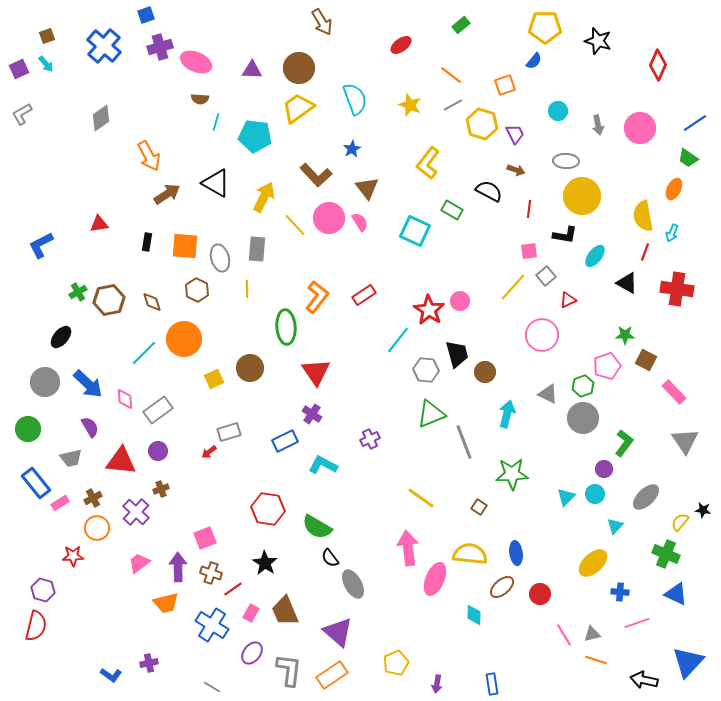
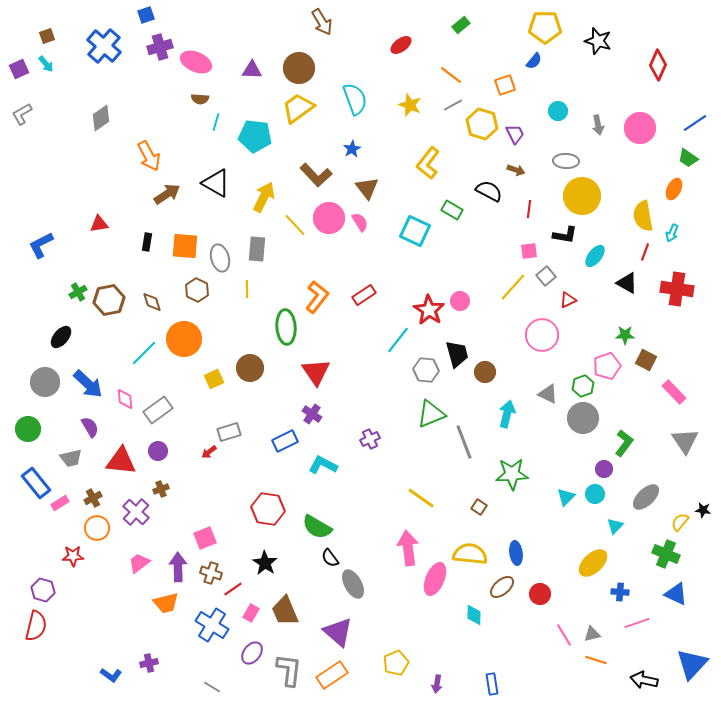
blue triangle at (688, 662): moved 4 px right, 2 px down
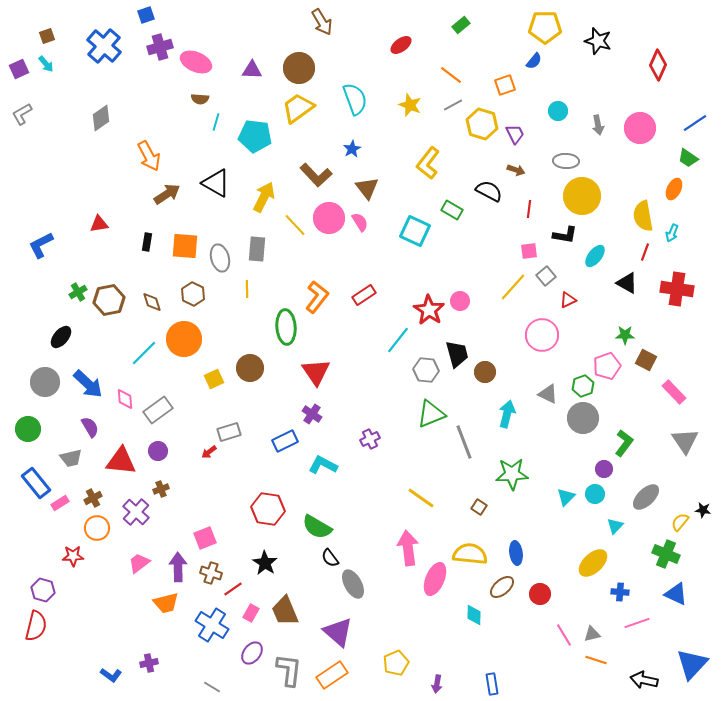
brown hexagon at (197, 290): moved 4 px left, 4 px down
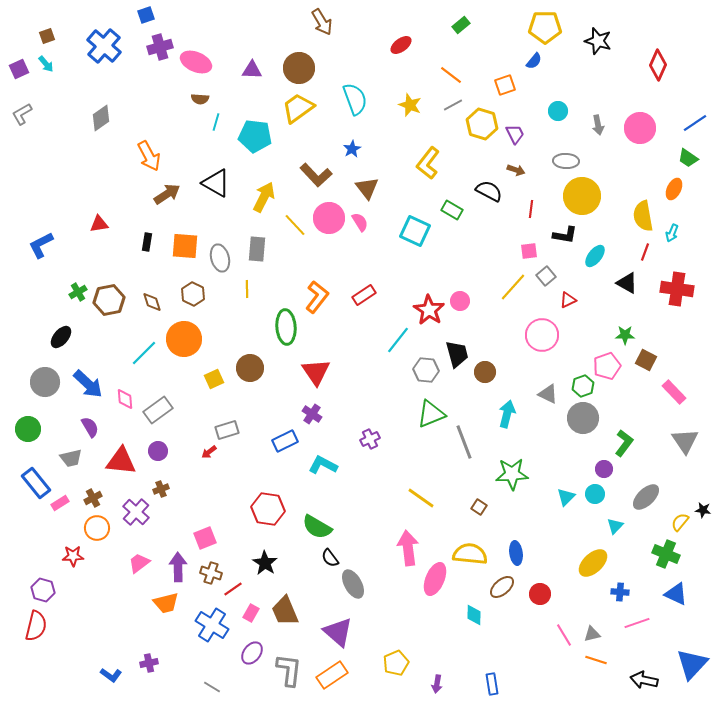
red line at (529, 209): moved 2 px right
gray rectangle at (229, 432): moved 2 px left, 2 px up
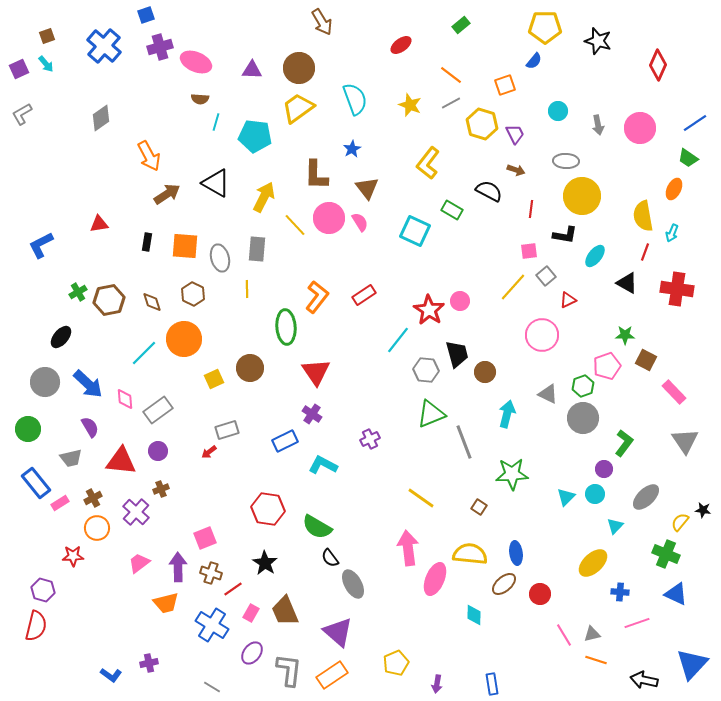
gray line at (453, 105): moved 2 px left, 2 px up
brown L-shape at (316, 175): rotated 44 degrees clockwise
brown ellipse at (502, 587): moved 2 px right, 3 px up
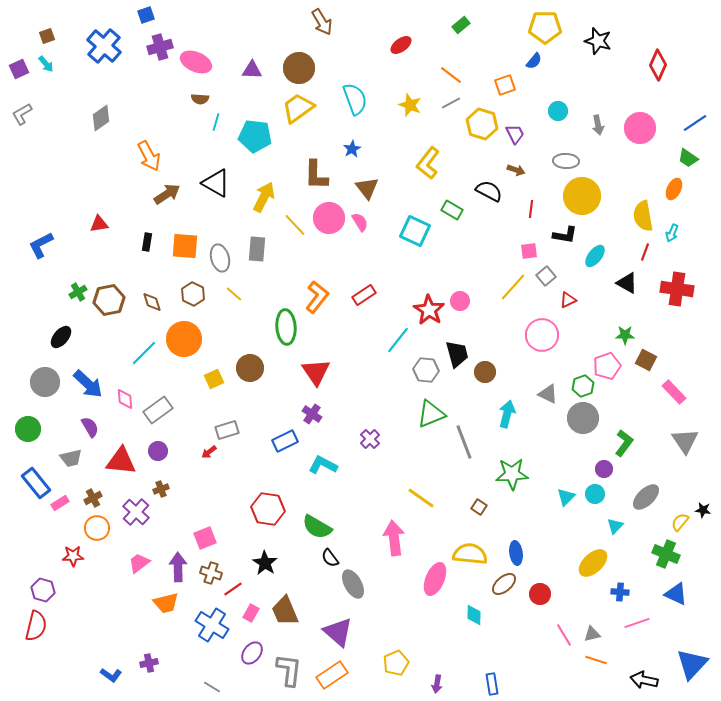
yellow line at (247, 289): moved 13 px left, 5 px down; rotated 48 degrees counterclockwise
purple cross at (370, 439): rotated 18 degrees counterclockwise
pink arrow at (408, 548): moved 14 px left, 10 px up
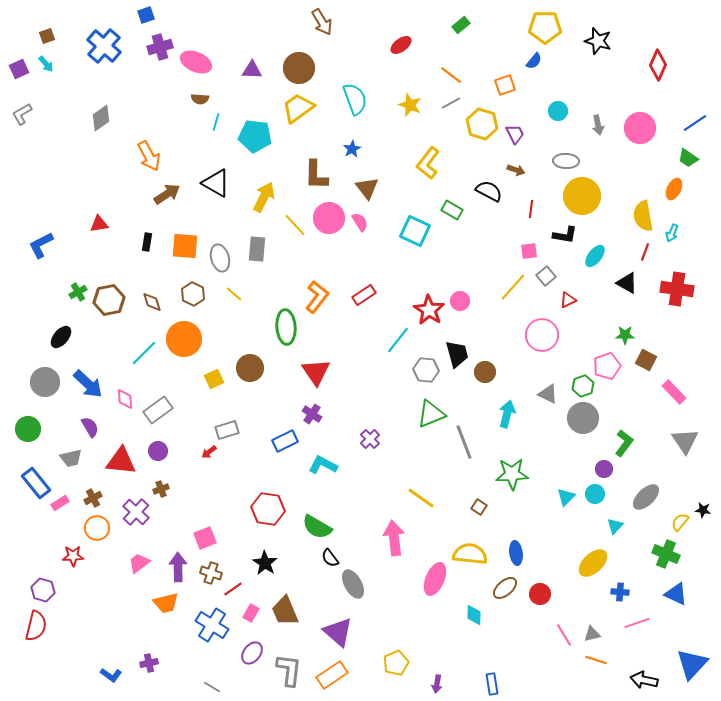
brown ellipse at (504, 584): moved 1 px right, 4 px down
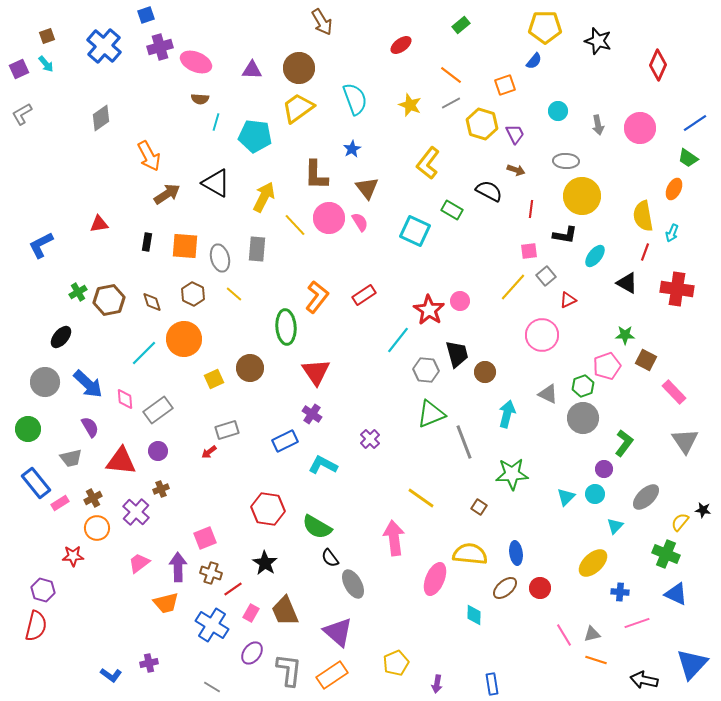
red circle at (540, 594): moved 6 px up
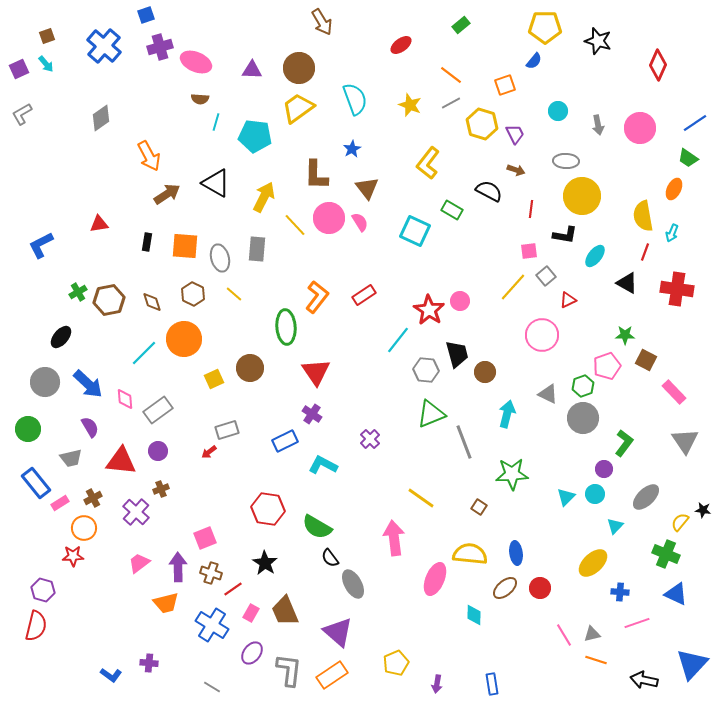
orange circle at (97, 528): moved 13 px left
purple cross at (149, 663): rotated 18 degrees clockwise
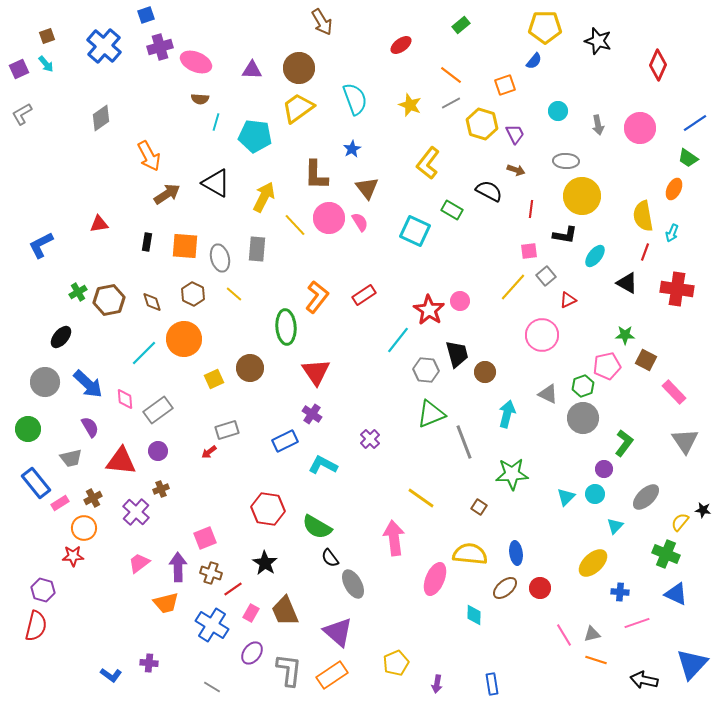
pink pentagon at (607, 366): rotated 8 degrees clockwise
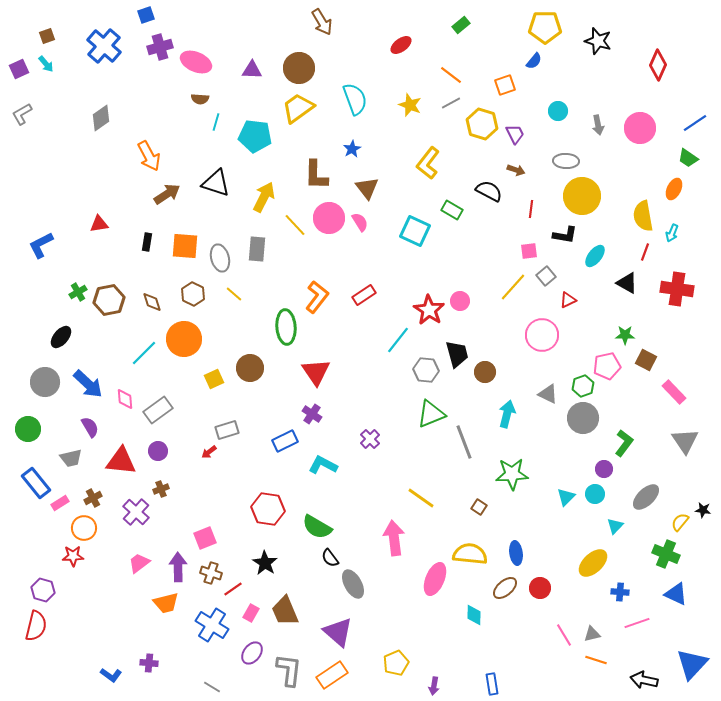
black triangle at (216, 183): rotated 12 degrees counterclockwise
purple arrow at (437, 684): moved 3 px left, 2 px down
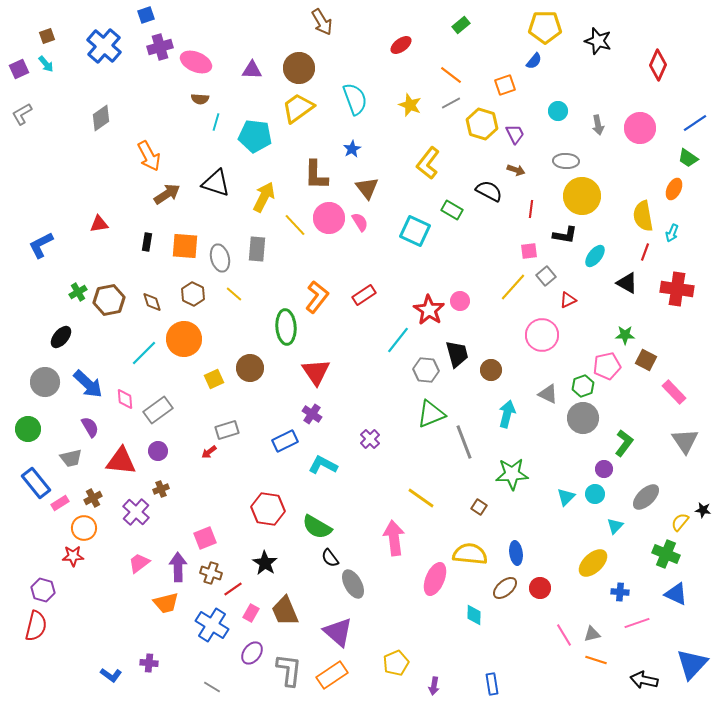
brown circle at (485, 372): moved 6 px right, 2 px up
